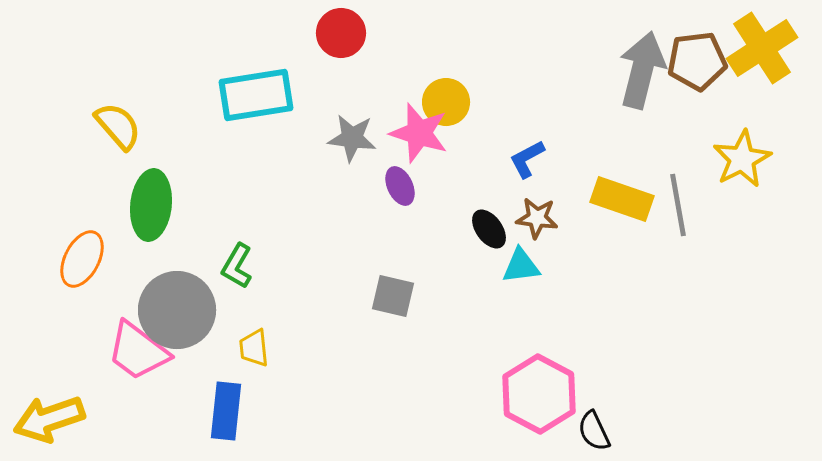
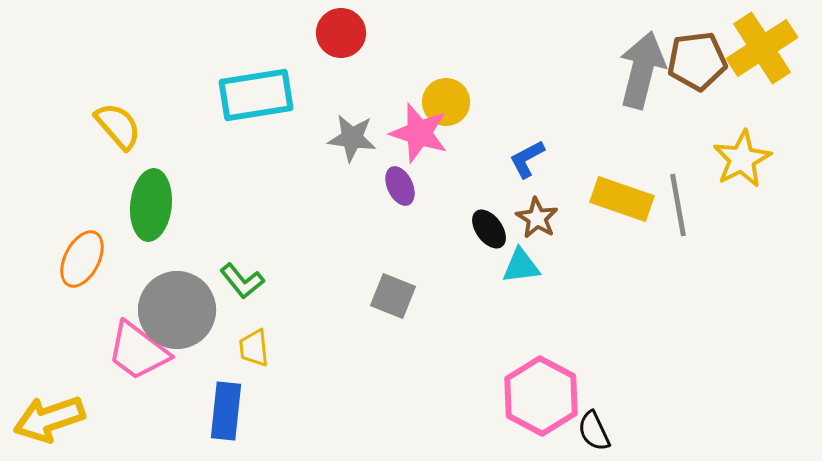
brown star: rotated 24 degrees clockwise
green L-shape: moved 5 px right, 15 px down; rotated 69 degrees counterclockwise
gray square: rotated 9 degrees clockwise
pink hexagon: moved 2 px right, 2 px down
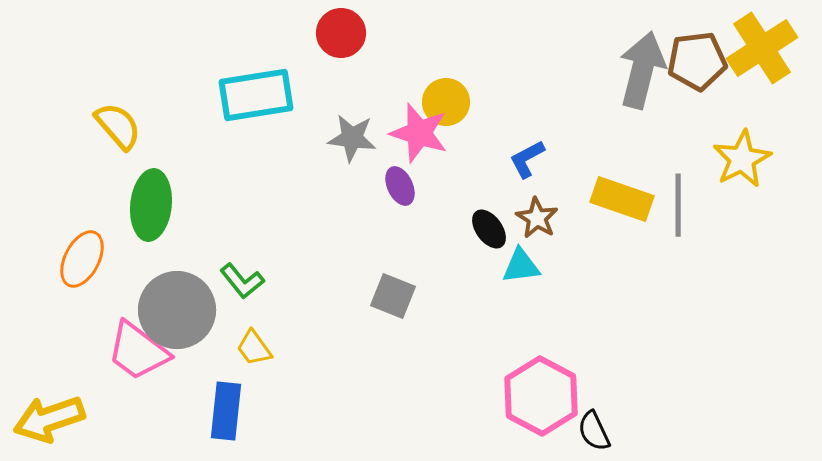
gray line: rotated 10 degrees clockwise
yellow trapezoid: rotated 30 degrees counterclockwise
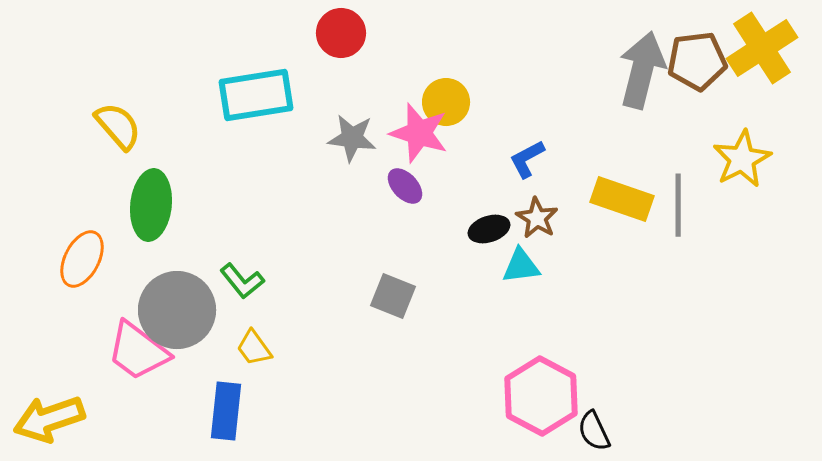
purple ellipse: moved 5 px right; rotated 18 degrees counterclockwise
black ellipse: rotated 72 degrees counterclockwise
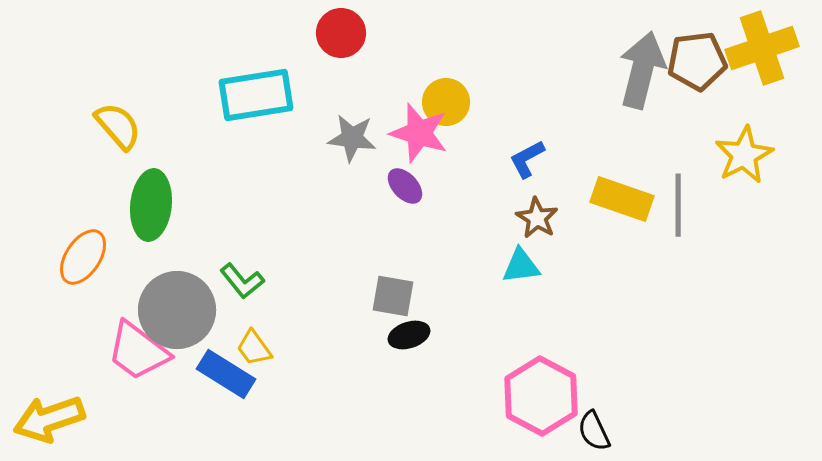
yellow cross: rotated 14 degrees clockwise
yellow star: moved 2 px right, 4 px up
black ellipse: moved 80 px left, 106 px down
orange ellipse: moved 1 px right, 2 px up; rotated 6 degrees clockwise
gray square: rotated 12 degrees counterclockwise
blue rectangle: moved 37 px up; rotated 64 degrees counterclockwise
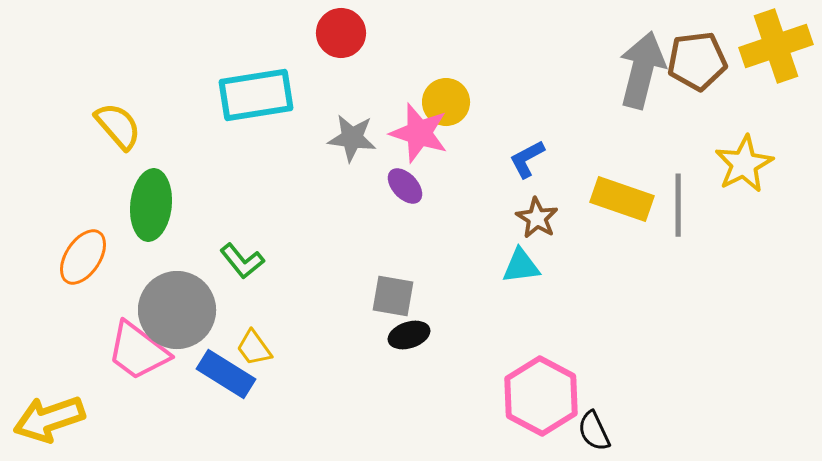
yellow cross: moved 14 px right, 2 px up
yellow star: moved 9 px down
green L-shape: moved 20 px up
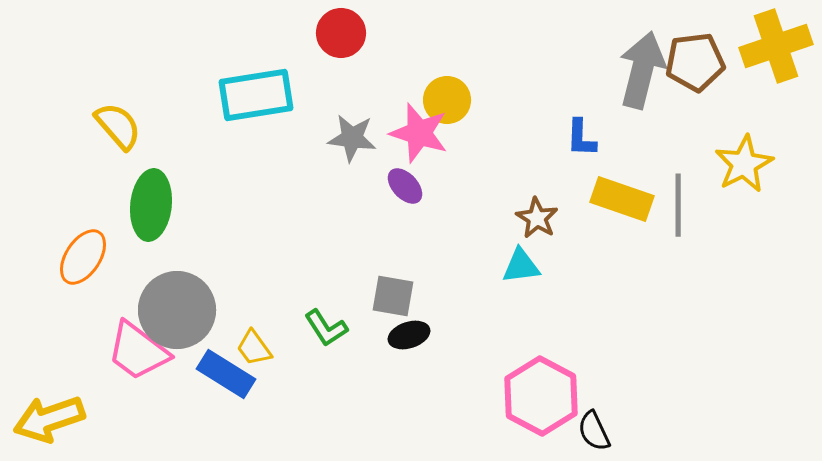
brown pentagon: moved 2 px left, 1 px down
yellow circle: moved 1 px right, 2 px up
blue L-shape: moved 54 px right, 21 px up; rotated 60 degrees counterclockwise
green L-shape: moved 84 px right, 67 px down; rotated 6 degrees clockwise
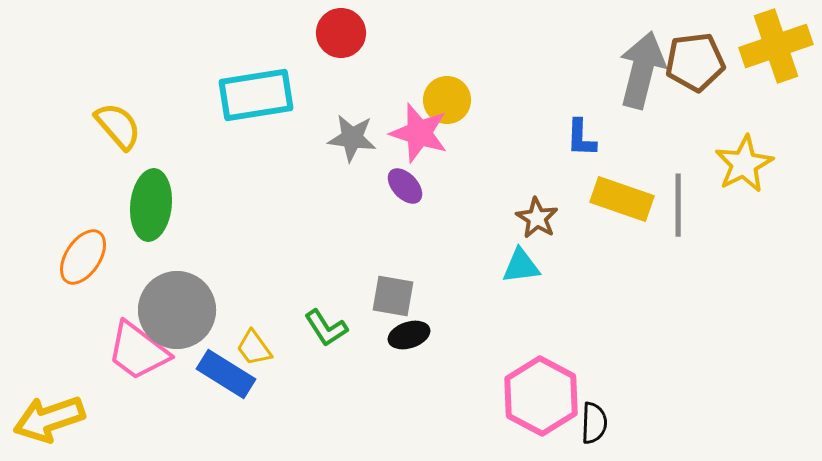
black semicircle: moved 8 px up; rotated 153 degrees counterclockwise
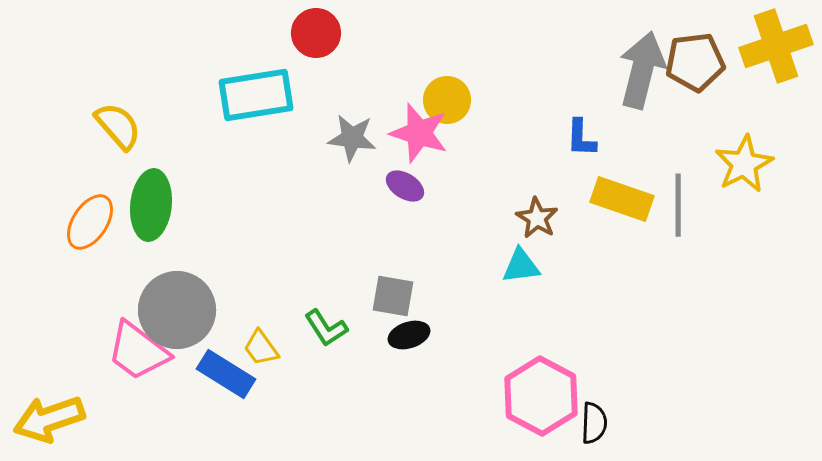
red circle: moved 25 px left
purple ellipse: rotated 15 degrees counterclockwise
orange ellipse: moved 7 px right, 35 px up
yellow trapezoid: moved 7 px right
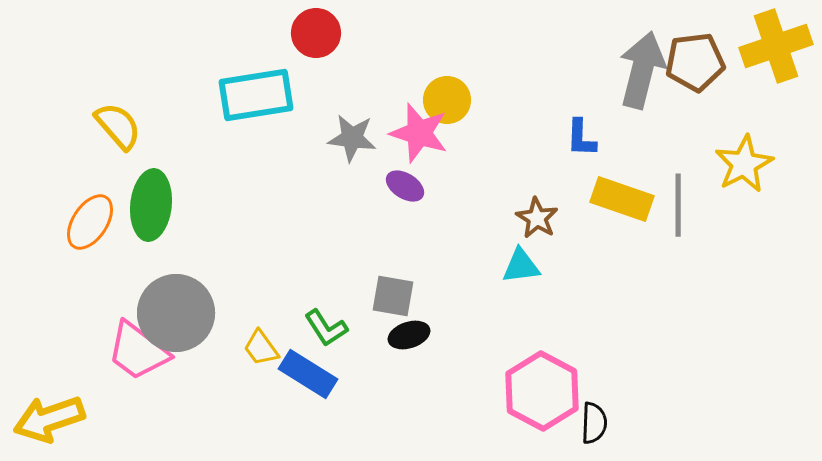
gray circle: moved 1 px left, 3 px down
blue rectangle: moved 82 px right
pink hexagon: moved 1 px right, 5 px up
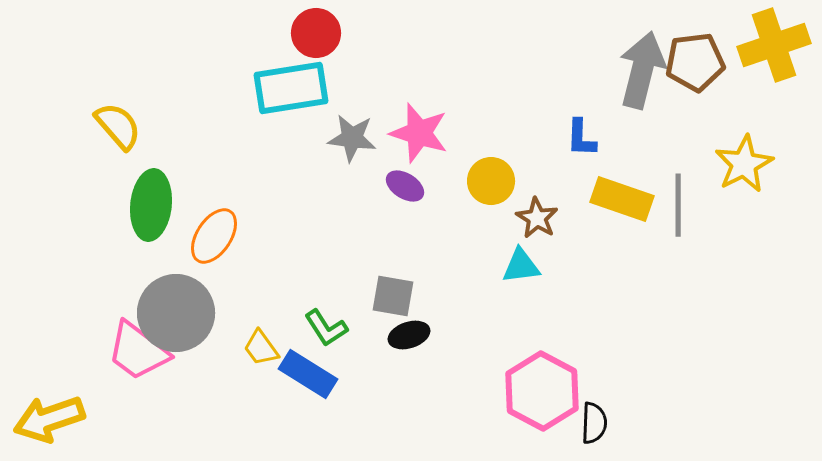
yellow cross: moved 2 px left, 1 px up
cyan rectangle: moved 35 px right, 7 px up
yellow circle: moved 44 px right, 81 px down
orange ellipse: moved 124 px right, 14 px down
